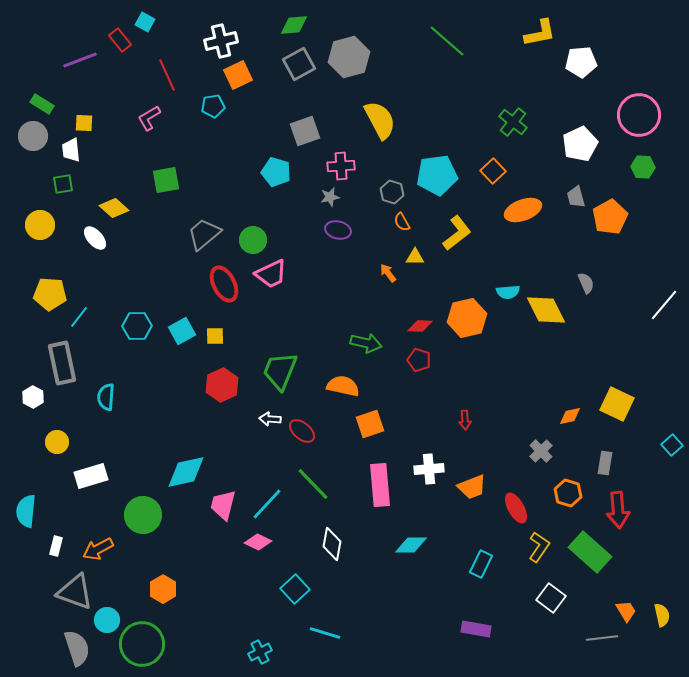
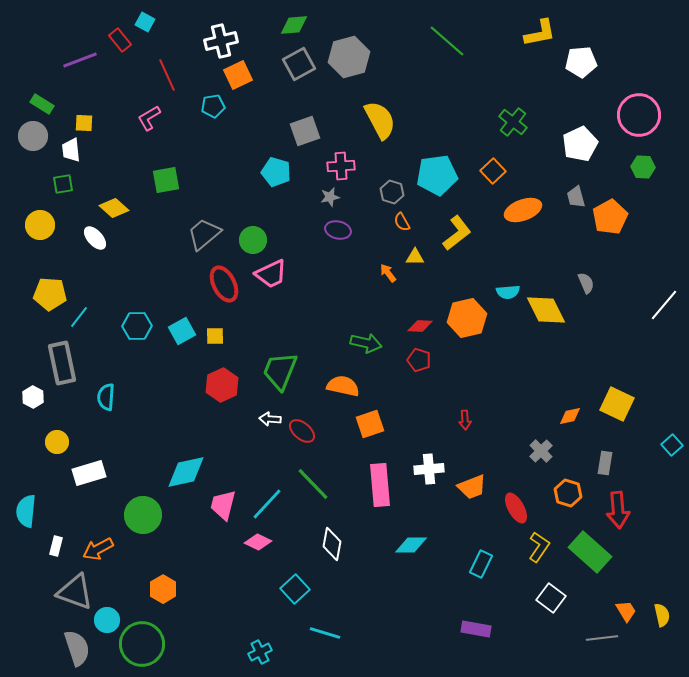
white rectangle at (91, 476): moved 2 px left, 3 px up
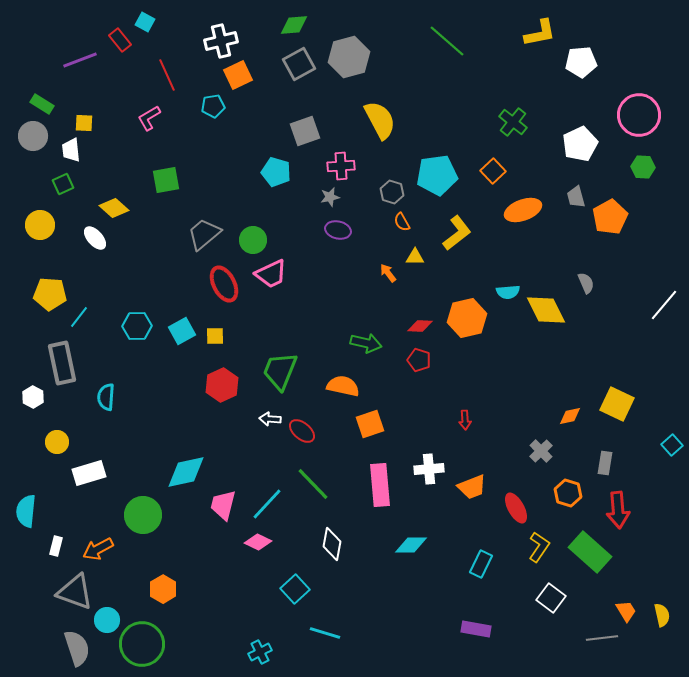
green square at (63, 184): rotated 15 degrees counterclockwise
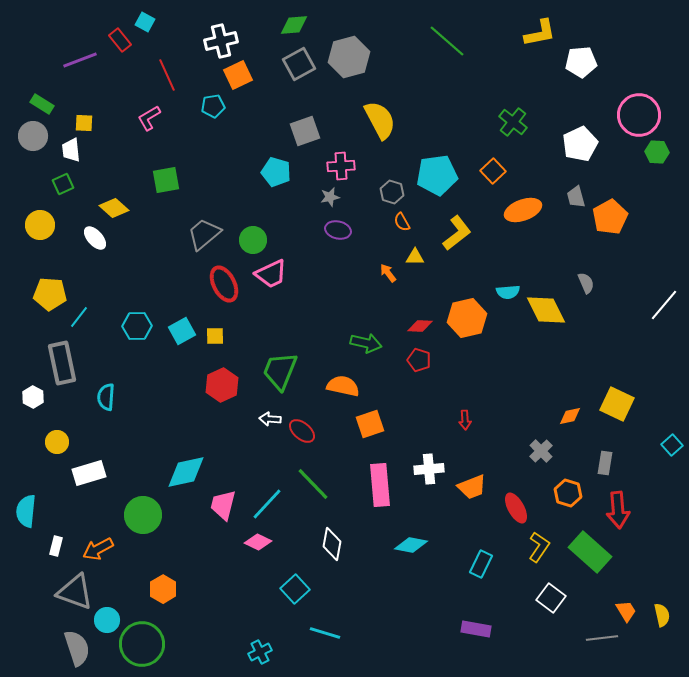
green hexagon at (643, 167): moved 14 px right, 15 px up
cyan diamond at (411, 545): rotated 12 degrees clockwise
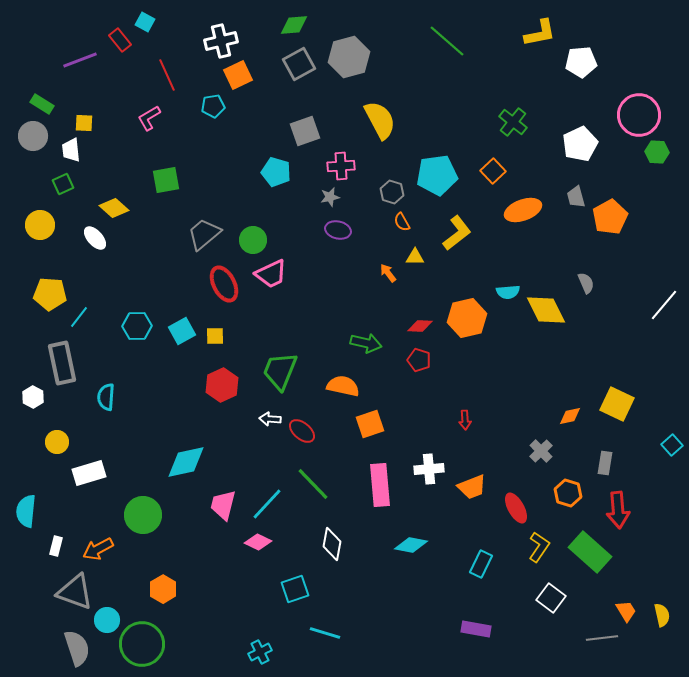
cyan diamond at (186, 472): moved 10 px up
cyan square at (295, 589): rotated 24 degrees clockwise
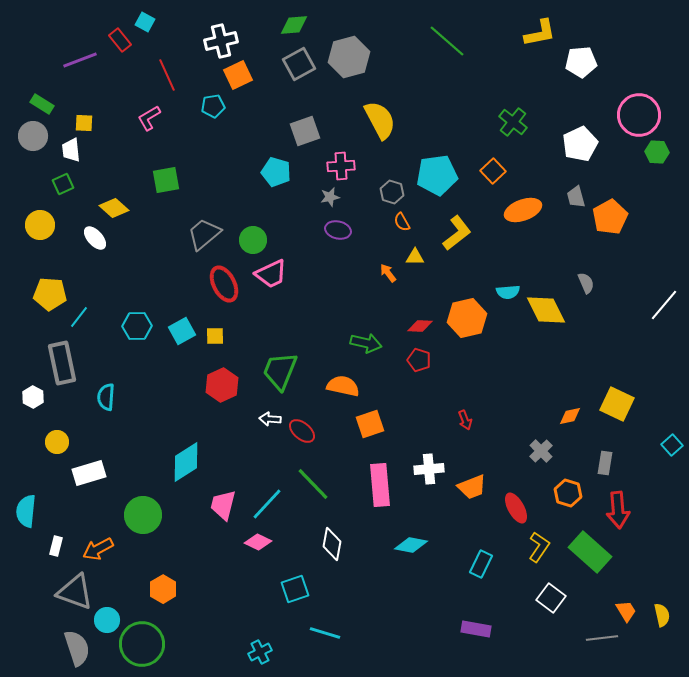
red arrow at (465, 420): rotated 18 degrees counterclockwise
cyan diamond at (186, 462): rotated 21 degrees counterclockwise
